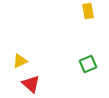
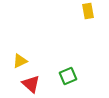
green square: moved 20 px left, 12 px down
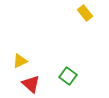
yellow rectangle: moved 3 px left, 2 px down; rotated 28 degrees counterclockwise
green square: rotated 30 degrees counterclockwise
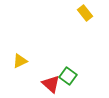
red triangle: moved 20 px right
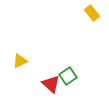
yellow rectangle: moved 7 px right
green square: rotated 18 degrees clockwise
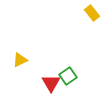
yellow triangle: moved 1 px up
red triangle: moved 1 px up; rotated 18 degrees clockwise
